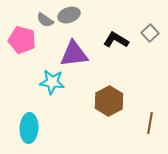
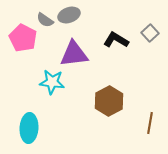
pink pentagon: moved 1 px right, 2 px up; rotated 12 degrees clockwise
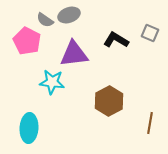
gray square: rotated 24 degrees counterclockwise
pink pentagon: moved 4 px right, 3 px down
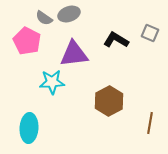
gray ellipse: moved 1 px up
gray semicircle: moved 1 px left, 2 px up
cyan star: rotated 10 degrees counterclockwise
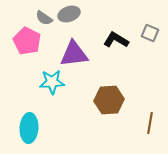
brown hexagon: moved 1 px up; rotated 24 degrees clockwise
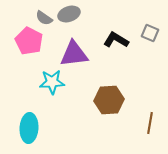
pink pentagon: moved 2 px right
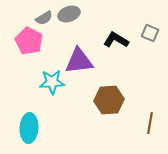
gray semicircle: rotated 66 degrees counterclockwise
purple triangle: moved 5 px right, 7 px down
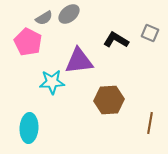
gray ellipse: rotated 20 degrees counterclockwise
pink pentagon: moved 1 px left, 1 px down
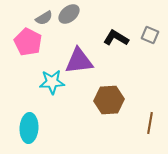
gray square: moved 2 px down
black L-shape: moved 2 px up
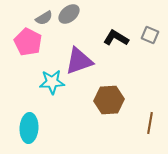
purple triangle: rotated 12 degrees counterclockwise
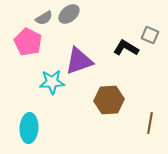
black L-shape: moved 10 px right, 10 px down
